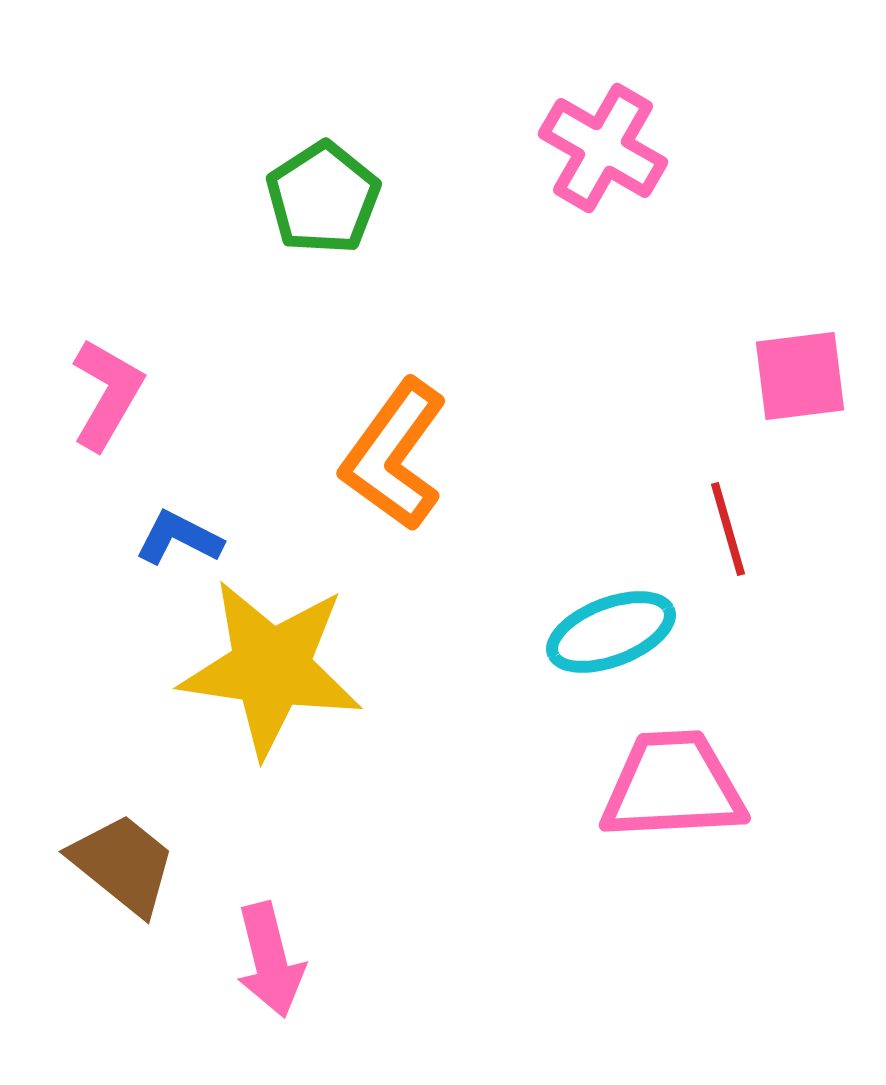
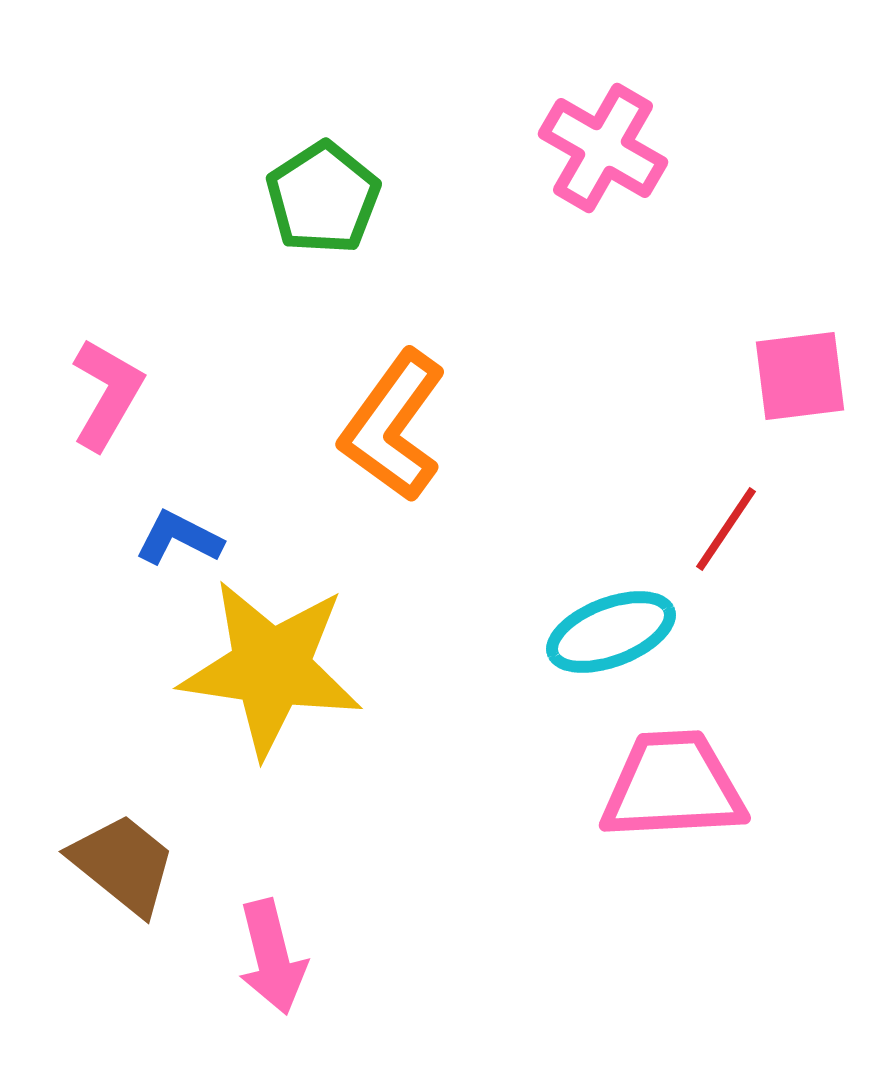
orange L-shape: moved 1 px left, 29 px up
red line: moved 2 px left; rotated 50 degrees clockwise
pink arrow: moved 2 px right, 3 px up
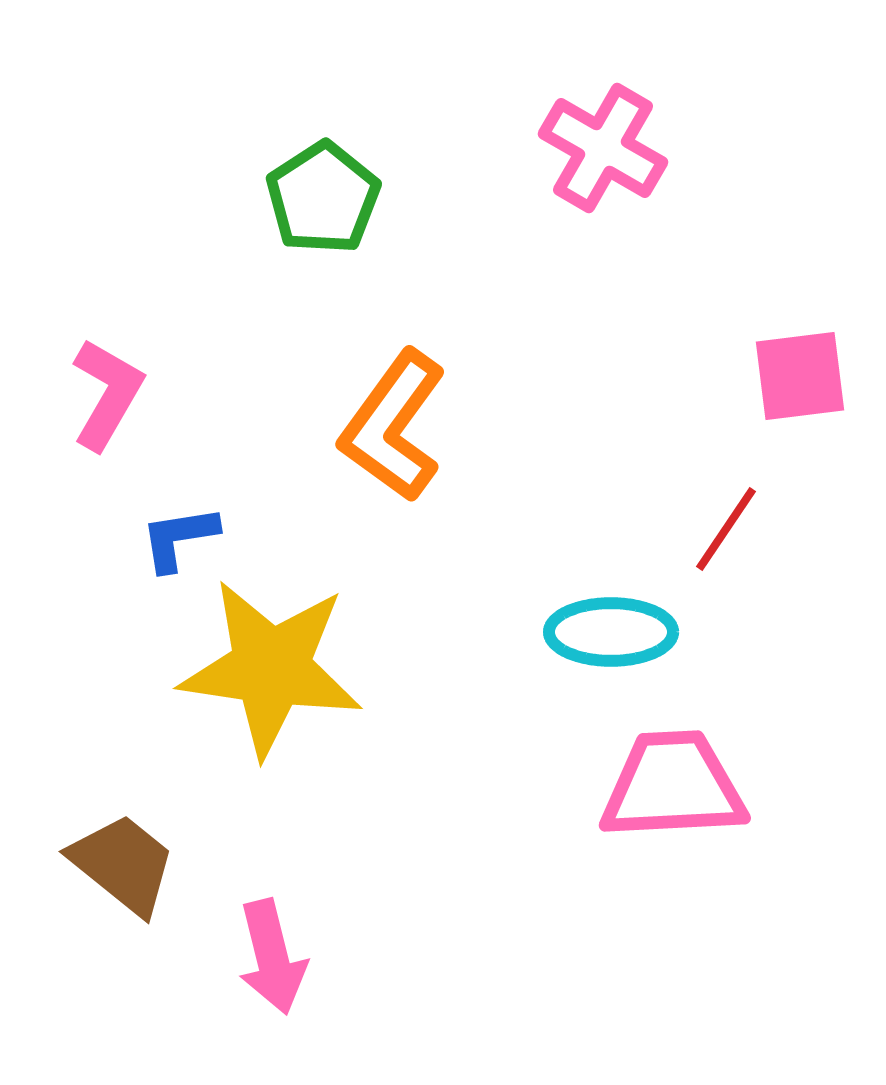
blue L-shape: rotated 36 degrees counterclockwise
cyan ellipse: rotated 21 degrees clockwise
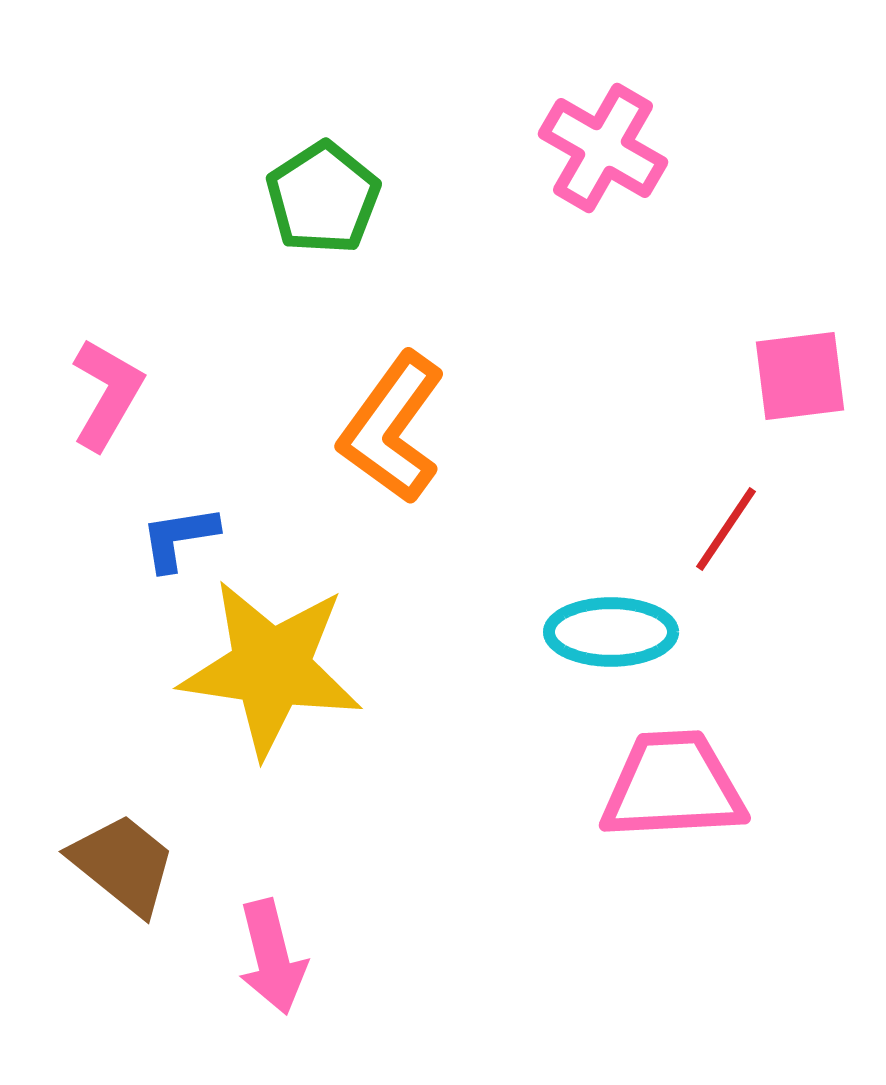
orange L-shape: moved 1 px left, 2 px down
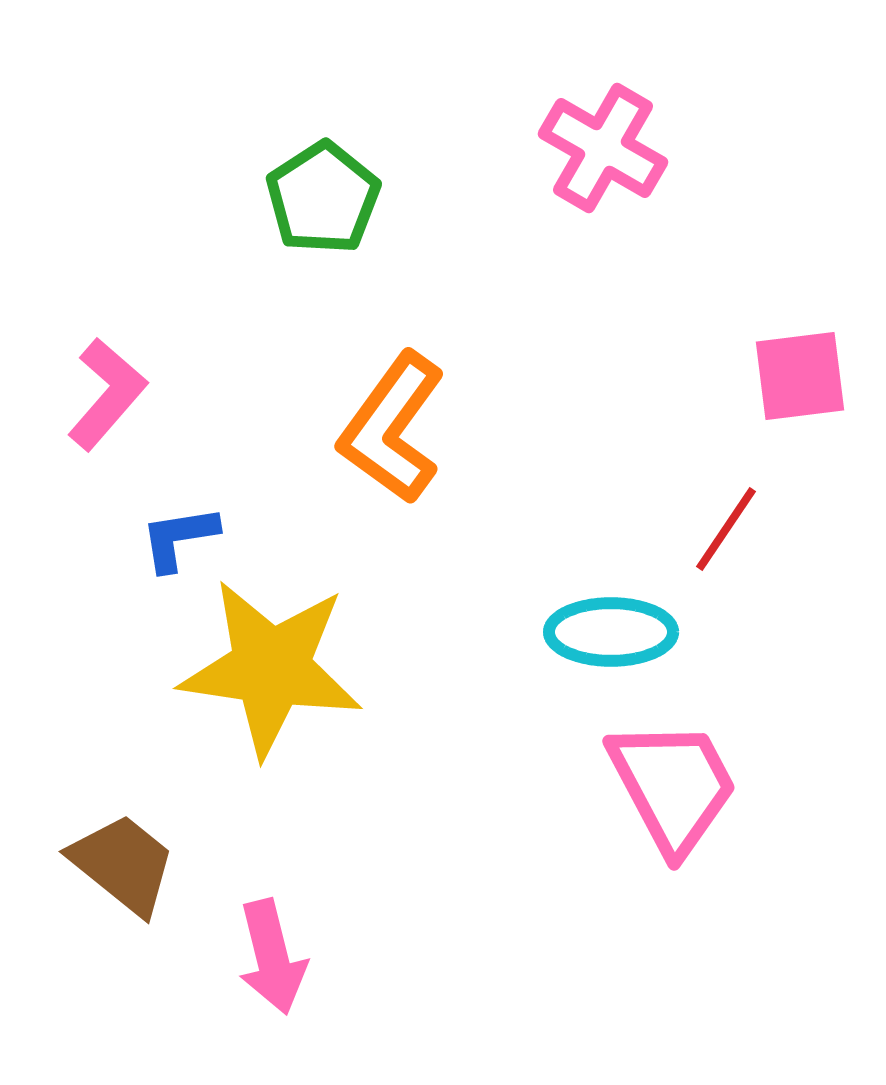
pink L-shape: rotated 11 degrees clockwise
pink trapezoid: rotated 65 degrees clockwise
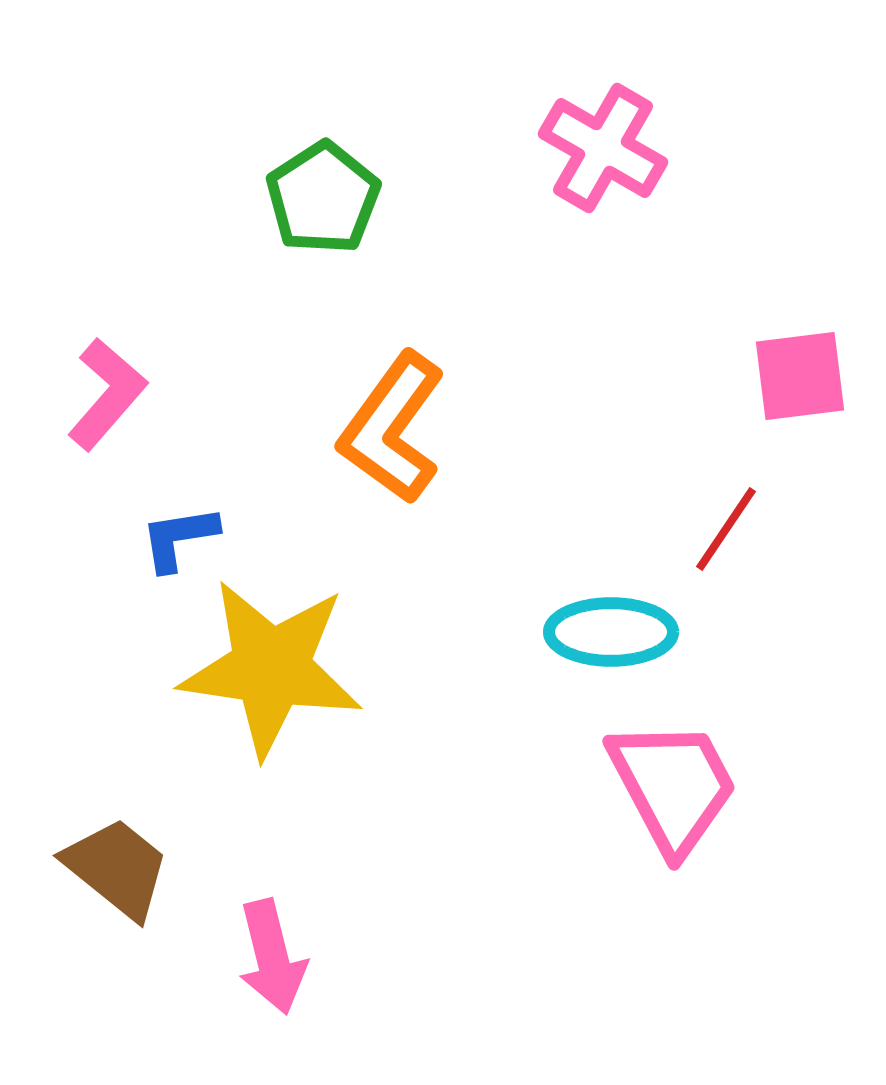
brown trapezoid: moved 6 px left, 4 px down
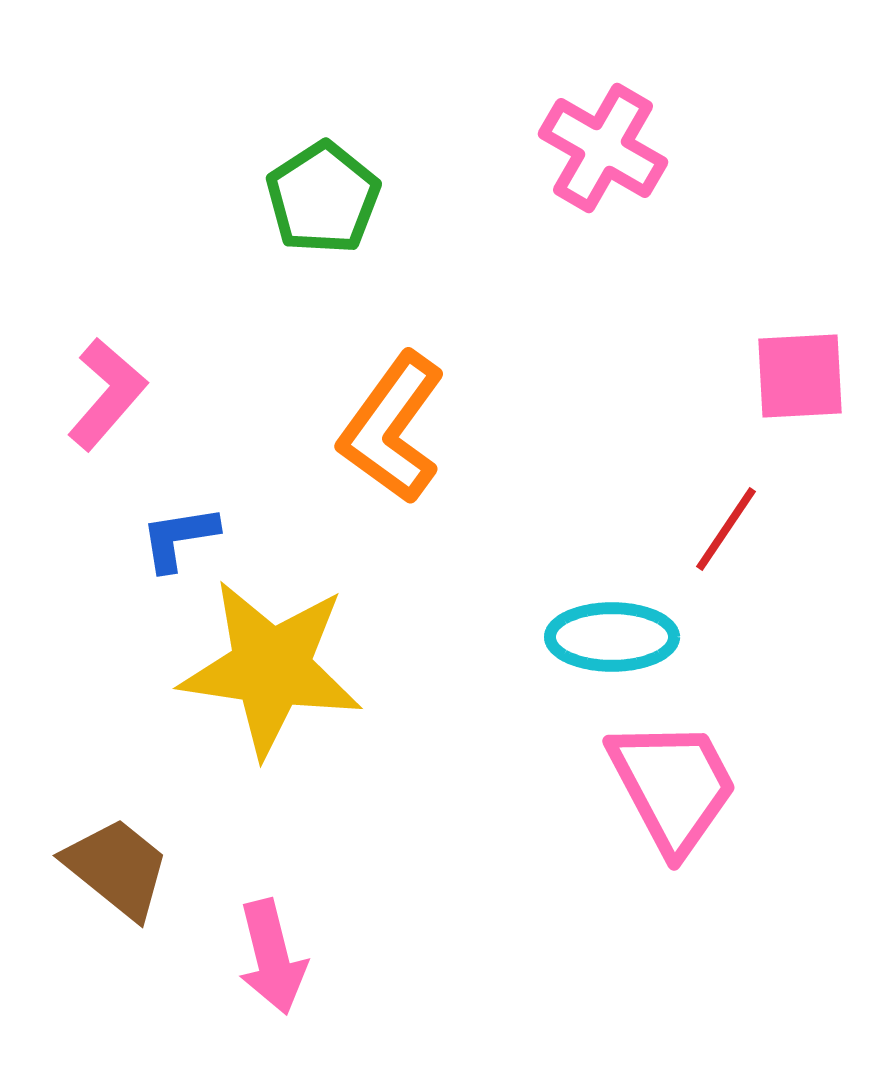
pink square: rotated 4 degrees clockwise
cyan ellipse: moved 1 px right, 5 px down
